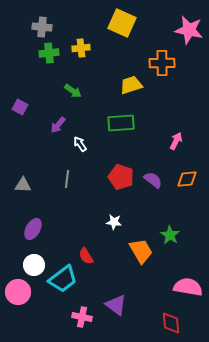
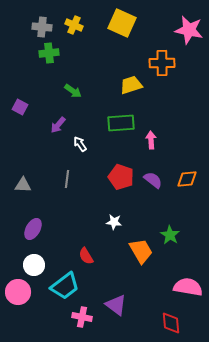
yellow cross: moved 7 px left, 23 px up; rotated 30 degrees clockwise
pink arrow: moved 25 px left, 1 px up; rotated 30 degrees counterclockwise
cyan trapezoid: moved 2 px right, 7 px down
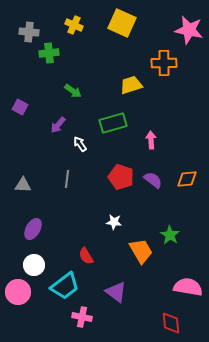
gray cross: moved 13 px left, 5 px down
orange cross: moved 2 px right
green rectangle: moved 8 px left; rotated 12 degrees counterclockwise
purple triangle: moved 13 px up
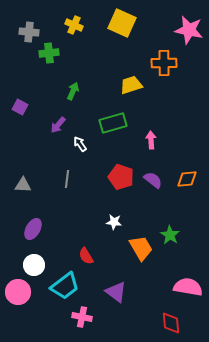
green arrow: rotated 102 degrees counterclockwise
orange trapezoid: moved 3 px up
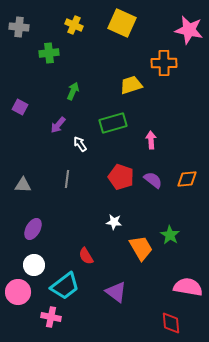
gray cross: moved 10 px left, 5 px up
pink cross: moved 31 px left
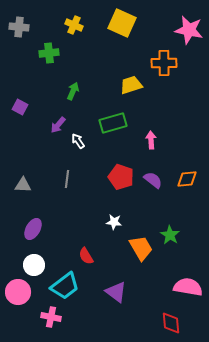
white arrow: moved 2 px left, 3 px up
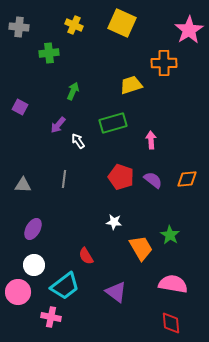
pink star: rotated 28 degrees clockwise
gray line: moved 3 px left
pink semicircle: moved 15 px left, 3 px up
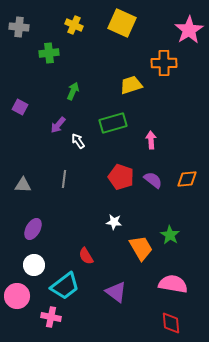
pink circle: moved 1 px left, 4 px down
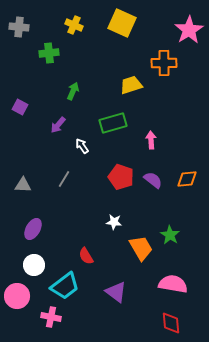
white arrow: moved 4 px right, 5 px down
gray line: rotated 24 degrees clockwise
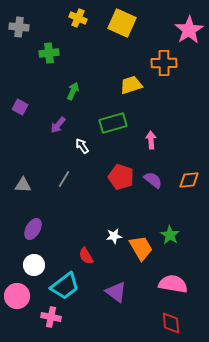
yellow cross: moved 4 px right, 7 px up
orange diamond: moved 2 px right, 1 px down
white star: moved 14 px down; rotated 14 degrees counterclockwise
